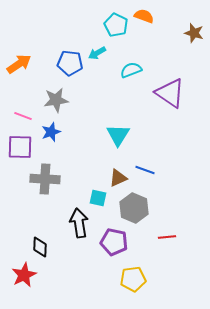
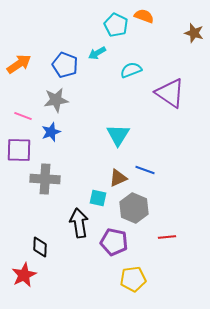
blue pentagon: moved 5 px left, 2 px down; rotated 15 degrees clockwise
purple square: moved 1 px left, 3 px down
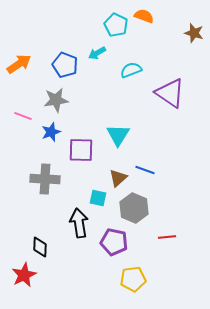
purple square: moved 62 px right
brown triangle: rotated 18 degrees counterclockwise
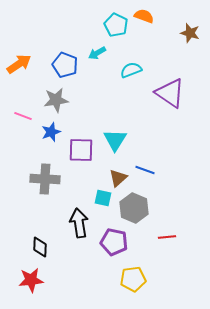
brown star: moved 4 px left
cyan triangle: moved 3 px left, 5 px down
cyan square: moved 5 px right
red star: moved 7 px right, 5 px down; rotated 20 degrees clockwise
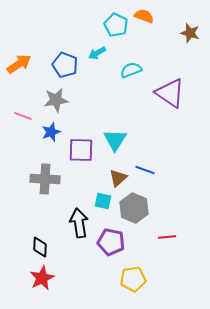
cyan square: moved 3 px down
purple pentagon: moved 3 px left
red star: moved 11 px right, 2 px up; rotated 20 degrees counterclockwise
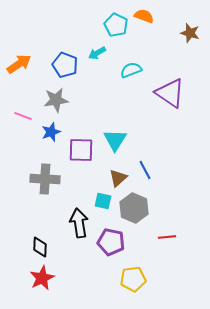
blue line: rotated 42 degrees clockwise
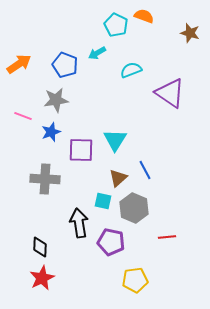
yellow pentagon: moved 2 px right, 1 px down
